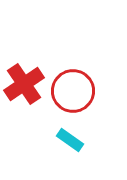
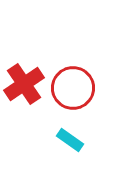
red circle: moved 3 px up
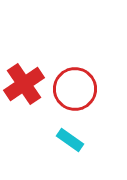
red circle: moved 2 px right, 1 px down
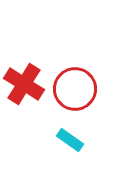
red cross: rotated 24 degrees counterclockwise
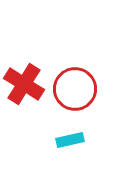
cyan rectangle: rotated 48 degrees counterclockwise
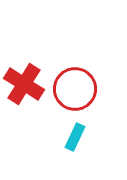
cyan rectangle: moved 5 px right, 3 px up; rotated 52 degrees counterclockwise
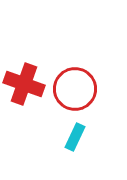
red cross: rotated 12 degrees counterclockwise
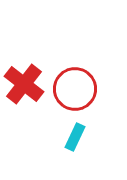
red cross: rotated 18 degrees clockwise
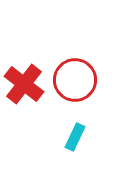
red circle: moved 9 px up
